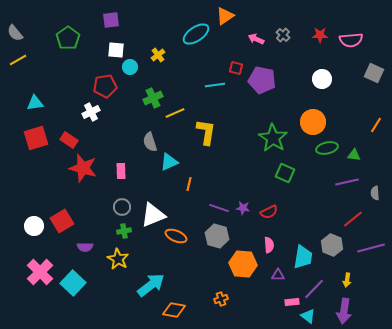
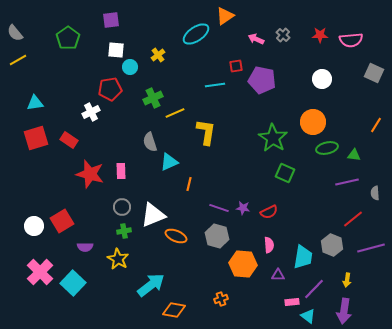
red square at (236, 68): moved 2 px up; rotated 24 degrees counterclockwise
red pentagon at (105, 86): moved 5 px right, 3 px down
red star at (83, 168): moved 7 px right, 6 px down
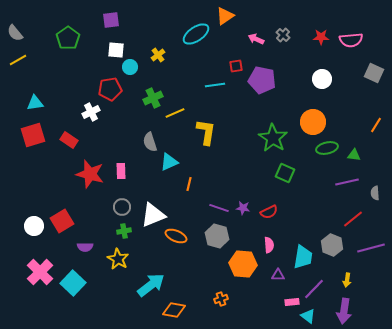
red star at (320, 35): moved 1 px right, 2 px down
red square at (36, 138): moved 3 px left, 3 px up
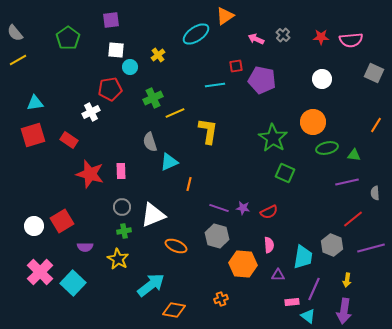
yellow L-shape at (206, 132): moved 2 px right, 1 px up
orange ellipse at (176, 236): moved 10 px down
purple line at (314, 289): rotated 20 degrees counterclockwise
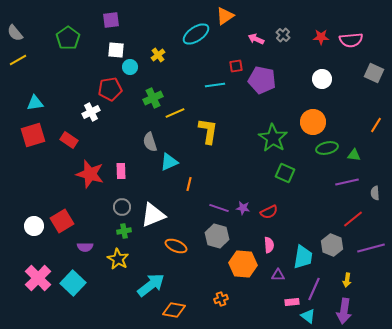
pink cross at (40, 272): moved 2 px left, 6 px down
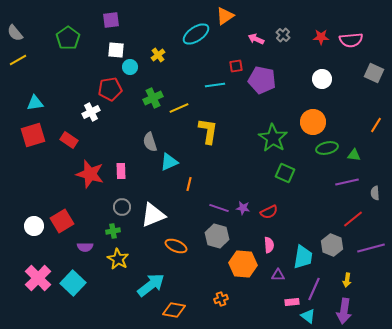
yellow line at (175, 113): moved 4 px right, 5 px up
green cross at (124, 231): moved 11 px left
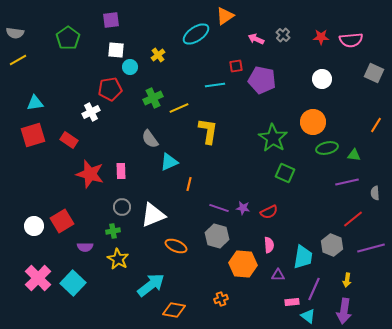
gray semicircle at (15, 33): rotated 42 degrees counterclockwise
gray semicircle at (150, 142): moved 3 px up; rotated 18 degrees counterclockwise
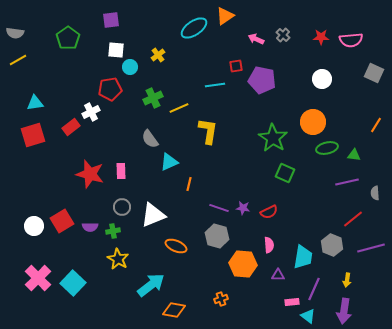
cyan ellipse at (196, 34): moved 2 px left, 6 px up
red rectangle at (69, 140): moved 2 px right, 13 px up; rotated 72 degrees counterclockwise
purple semicircle at (85, 247): moved 5 px right, 20 px up
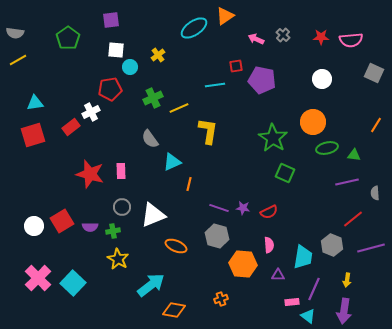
cyan triangle at (169, 162): moved 3 px right
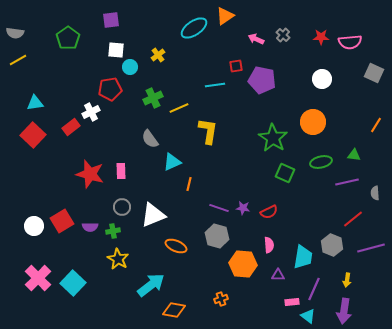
pink semicircle at (351, 40): moved 1 px left, 2 px down
red square at (33, 135): rotated 30 degrees counterclockwise
green ellipse at (327, 148): moved 6 px left, 14 px down
